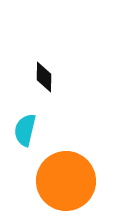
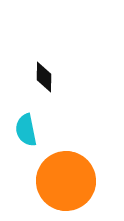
cyan semicircle: moved 1 px right; rotated 24 degrees counterclockwise
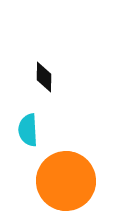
cyan semicircle: moved 2 px right; rotated 8 degrees clockwise
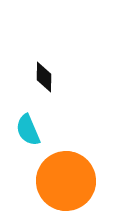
cyan semicircle: rotated 20 degrees counterclockwise
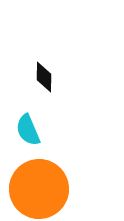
orange circle: moved 27 px left, 8 px down
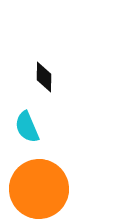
cyan semicircle: moved 1 px left, 3 px up
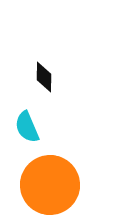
orange circle: moved 11 px right, 4 px up
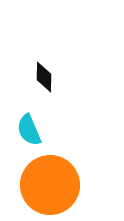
cyan semicircle: moved 2 px right, 3 px down
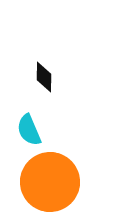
orange circle: moved 3 px up
